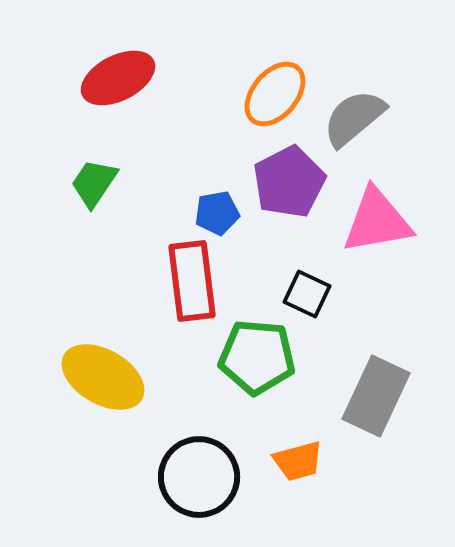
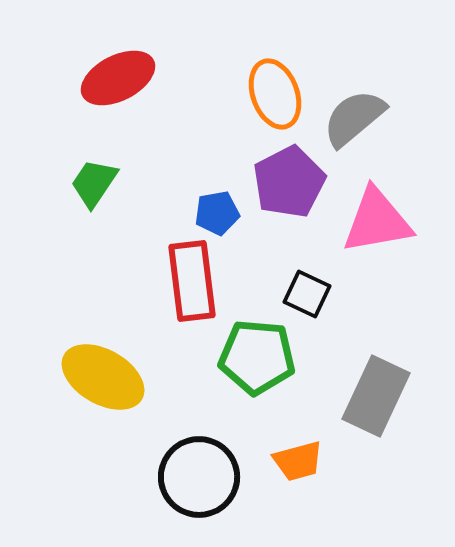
orange ellipse: rotated 60 degrees counterclockwise
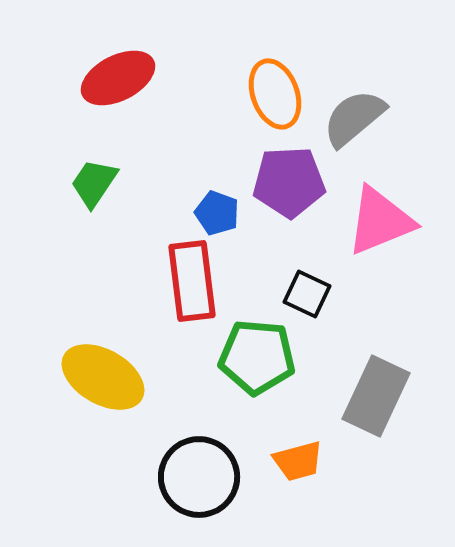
purple pentagon: rotated 24 degrees clockwise
blue pentagon: rotated 30 degrees clockwise
pink triangle: moved 3 px right; rotated 12 degrees counterclockwise
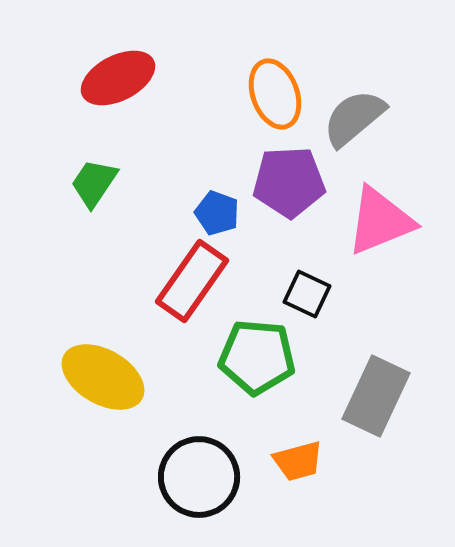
red rectangle: rotated 42 degrees clockwise
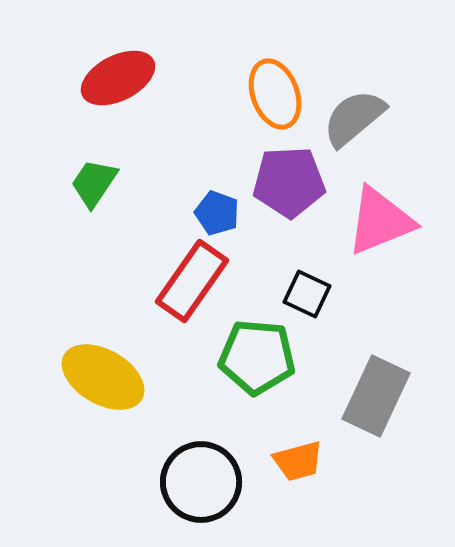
black circle: moved 2 px right, 5 px down
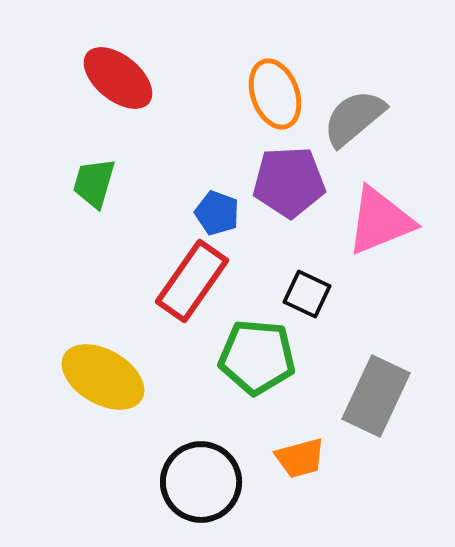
red ellipse: rotated 66 degrees clockwise
green trapezoid: rotated 18 degrees counterclockwise
orange trapezoid: moved 2 px right, 3 px up
